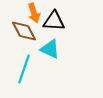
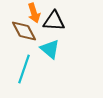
cyan triangle: rotated 15 degrees clockwise
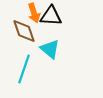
black triangle: moved 3 px left, 5 px up
brown diamond: rotated 8 degrees clockwise
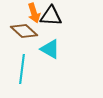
brown diamond: rotated 28 degrees counterclockwise
cyan triangle: rotated 10 degrees counterclockwise
cyan line: moved 2 px left; rotated 12 degrees counterclockwise
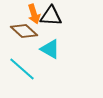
orange arrow: moved 1 px down
cyan line: rotated 56 degrees counterclockwise
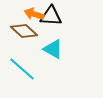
orange arrow: rotated 126 degrees clockwise
cyan triangle: moved 3 px right
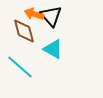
black triangle: rotated 45 degrees clockwise
brown diamond: rotated 32 degrees clockwise
cyan line: moved 2 px left, 2 px up
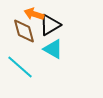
black triangle: moved 1 px left, 9 px down; rotated 40 degrees clockwise
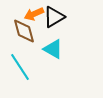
orange arrow: rotated 42 degrees counterclockwise
black triangle: moved 4 px right, 8 px up
cyan line: rotated 16 degrees clockwise
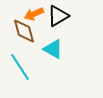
black triangle: moved 4 px right, 1 px up
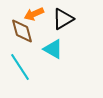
black triangle: moved 5 px right, 3 px down
brown diamond: moved 2 px left
